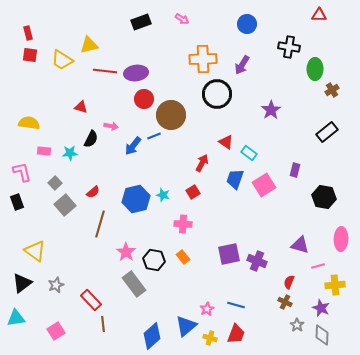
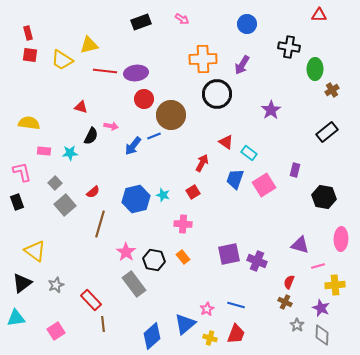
black semicircle at (91, 139): moved 3 px up
blue triangle at (186, 326): moved 1 px left, 2 px up
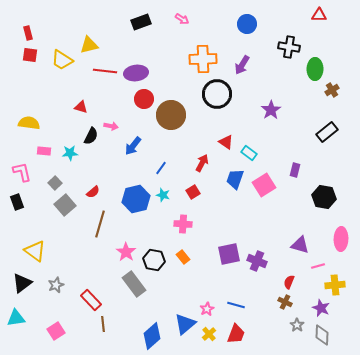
blue line at (154, 136): moved 7 px right, 32 px down; rotated 32 degrees counterclockwise
yellow cross at (210, 338): moved 1 px left, 4 px up; rotated 32 degrees clockwise
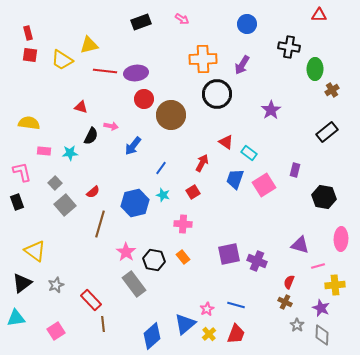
blue hexagon at (136, 199): moved 1 px left, 4 px down
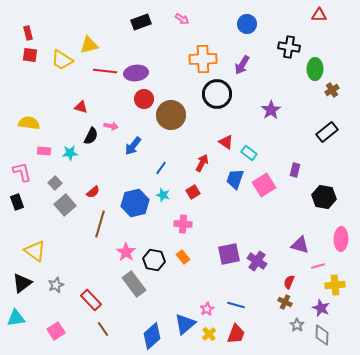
purple cross at (257, 261): rotated 12 degrees clockwise
brown line at (103, 324): moved 5 px down; rotated 28 degrees counterclockwise
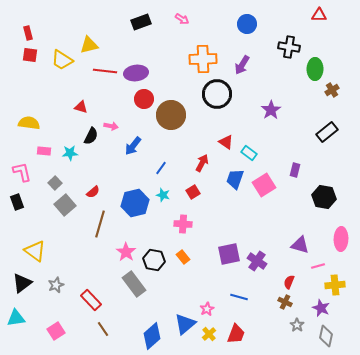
blue line at (236, 305): moved 3 px right, 8 px up
gray diamond at (322, 335): moved 4 px right, 1 px down; rotated 10 degrees clockwise
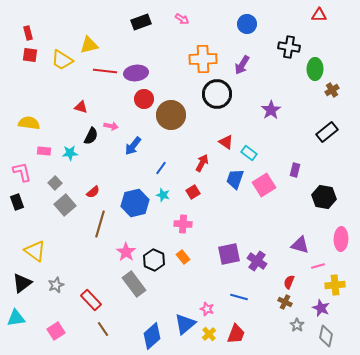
black hexagon at (154, 260): rotated 15 degrees clockwise
pink star at (207, 309): rotated 24 degrees counterclockwise
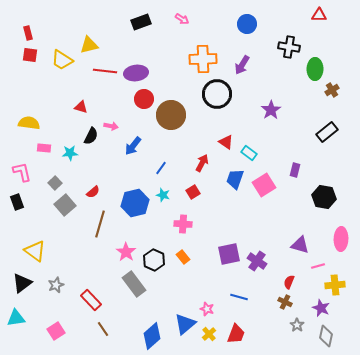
pink rectangle at (44, 151): moved 3 px up
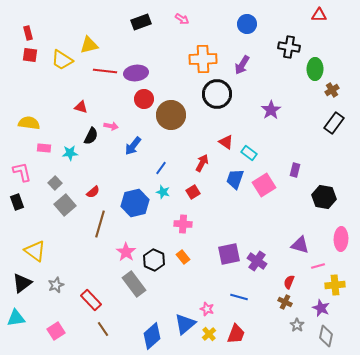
black rectangle at (327, 132): moved 7 px right, 9 px up; rotated 15 degrees counterclockwise
cyan star at (163, 195): moved 3 px up
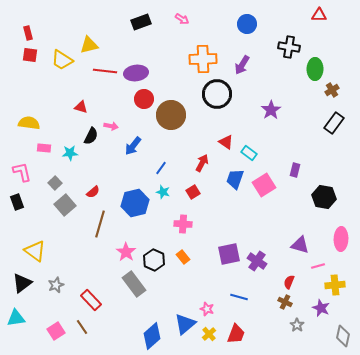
brown line at (103, 329): moved 21 px left, 2 px up
gray diamond at (326, 336): moved 17 px right
